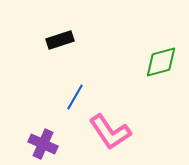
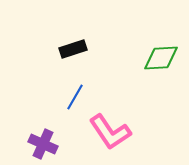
black rectangle: moved 13 px right, 9 px down
green diamond: moved 4 px up; rotated 12 degrees clockwise
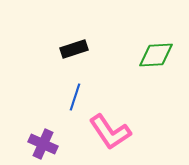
black rectangle: moved 1 px right
green diamond: moved 5 px left, 3 px up
blue line: rotated 12 degrees counterclockwise
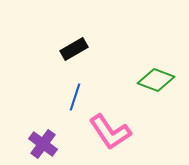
black rectangle: rotated 12 degrees counterclockwise
green diamond: moved 25 px down; rotated 24 degrees clockwise
purple cross: rotated 12 degrees clockwise
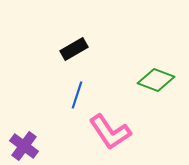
blue line: moved 2 px right, 2 px up
purple cross: moved 19 px left, 2 px down
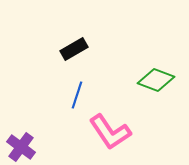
purple cross: moved 3 px left, 1 px down
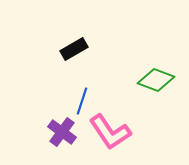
blue line: moved 5 px right, 6 px down
purple cross: moved 41 px right, 15 px up
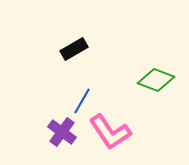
blue line: rotated 12 degrees clockwise
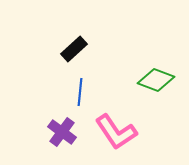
black rectangle: rotated 12 degrees counterclockwise
blue line: moved 2 px left, 9 px up; rotated 24 degrees counterclockwise
pink L-shape: moved 6 px right
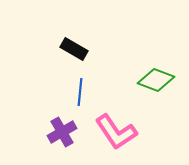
black rectangle: rotated 72 degrees clockwise
purple cross: rotated 24 degrees clockwise
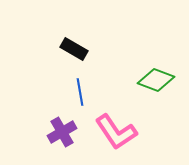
blue line: rotated 16 degrees counterclockwise
